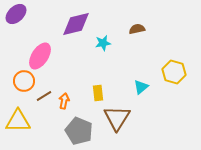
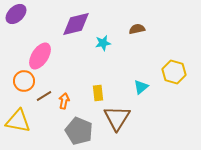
yellow triangle: rotated 12 degrees clockwise
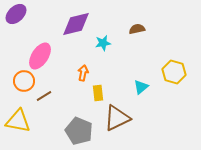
orange arrow: moved 19 px right, 28 px up
brown triangle: rotated 32 degrees clockwise
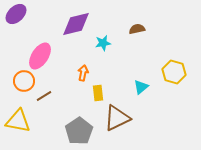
gray pentagon: rotated 16 degrees clockwise
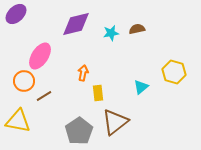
cyan star: moved 8 px right, 10 px up
brown triangle: moved 2 px left, 4 px down; rotated 12 degrees counterclockwise
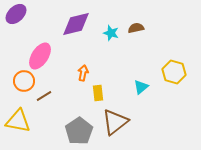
brown semicircle: moved 1 px left, 1 px up
cyan star: rotated 28 degrees clockwise
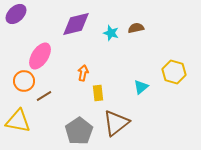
brown triangle: moved 1 px right, 1 px down
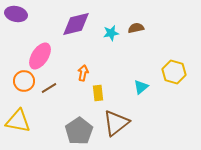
purple ellipse: rotated 55 degrees clockwise
cyan star: rotated 28 degrees counterclockwise
brown line: moved 5 px right, 8 px up
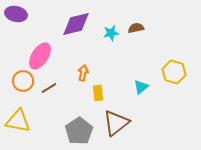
orange circle: moved 1 px left
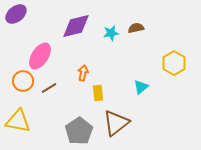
purple ellipse: rotated 50 degrees counterclockwise
purple diamond: moved 2 px down
yellow hexagon: moved 9 px up; rotated 15 degrees clockwise
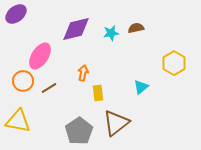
purple diamond: moved 3 px down
